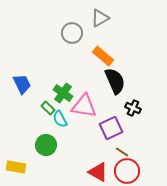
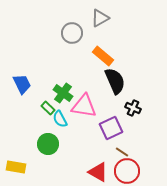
green circle: moved 2 px right, 1 px up
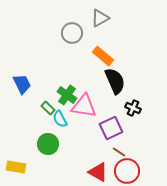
green cross: moved 4 px right, 2 px down
brown line: moved 3 px left
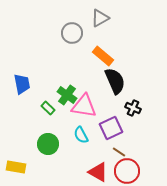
blue trapezoid: rotated 15 degrees clockwise
cyan semicircle: moved 21 px right, 16 px down
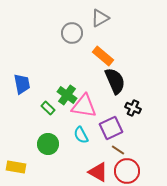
brown line: moved 1 px left, 2 px up
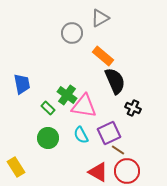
purple square: moved 2 px left, 5 px down
green circle: moved 6 px up
yellow rectangle: rotated 48 degrees clockwise
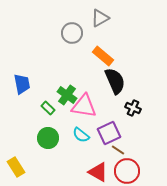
cyan semicircle: rotated 24 degrees counterclockwise
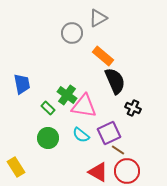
gray triangle: moved 2 px left
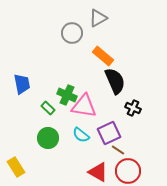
green cross: rotated 12 degrees counterclockwise
red circle: moved 1 px right
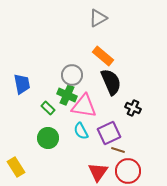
gray circle: moved 42 px down
black semicircle: moved 4 px left, 1 px down
cyan semicircle: moved 4 px up; rotated 24 degrees clockwise
brown line: rotated 16 degrees counterclockwise
red triangle: rotated 35 degrees clockwise
